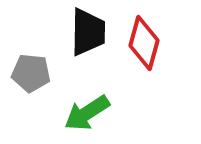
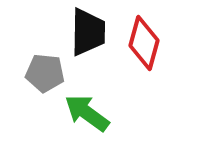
gray pentagon: moved 14 px right
green arrow: rotated 69 degrees clockwise
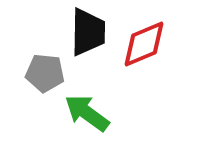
red diamond: moved 1 px down; rotated 52 degrees clockwise
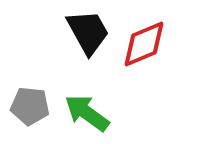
black trapezoid: rotated 30 degrees counterclockwise
gray pentagon: moved 15 px left, 33 px down
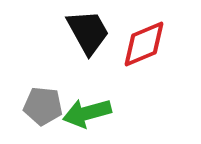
gray pentagon: moved 13 px right
green arrow: rotated 51 degrees counterclockwise
